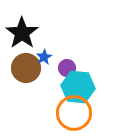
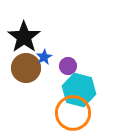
black star: moved 2 px right, 4 px down
purple circle: moved 1 px right, 2 px up
cyan hexagon: moved 1 px right, 3 px down; rotated 8 degrees clockwise
orange circle: moved 1 px left
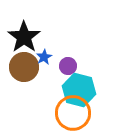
brown circle: moved 2 px left, 1 px up
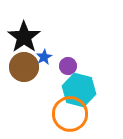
orange circle: moved 3 px left, 1 px down
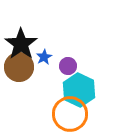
black star: moved 3 px left, 7 px down
brown circle: moved 5 px left
cyan hexagon: rotated 12 degrees clockwise
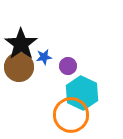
blue star: rotated 21 degrees clockwise
cyan hexagon: moved 3 px right, 3 px down
orange circle: moved 1 px right, 1 px down
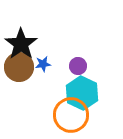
blue star: moved 1 px left, 7 px down
purple circle: moved 10 px right
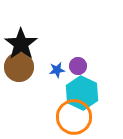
blue star: moved 14 px right, 6 px down
orange circle: moved 3 px right, 2 px down
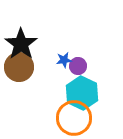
blue star: moved 7 px right, 10 px up
orange circle: moved 1 px down
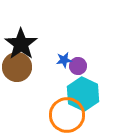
brown circle: moved 2 px left
cyan hexagon: moved 1 px right, 1 px down
orange circle: moved 7 px left, 3 px up
